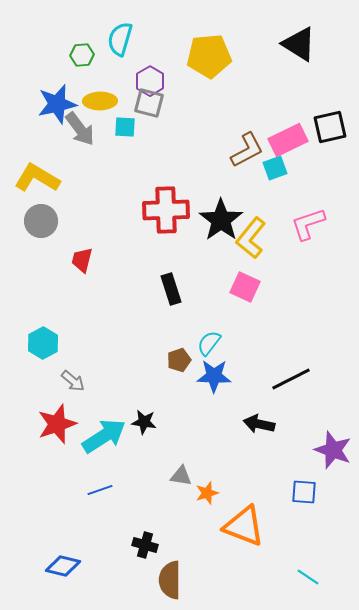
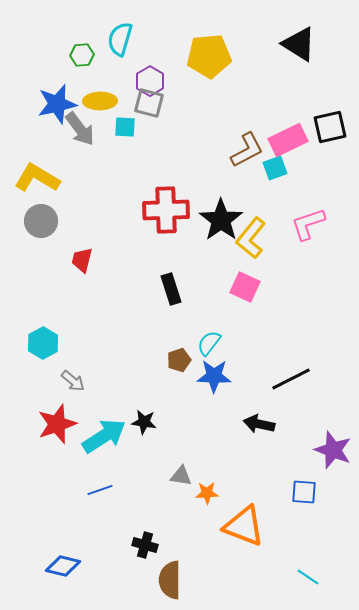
orange star at (207, 493): rotated 15 degrees clockwise
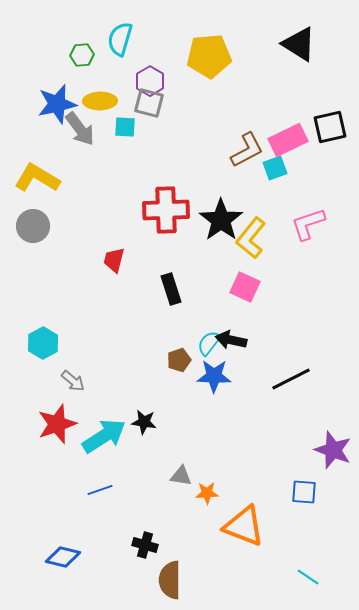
gray circle at (41, 221): moved 8 px left, 5 px down
red trapezoid at (82, 260): moved 32 px right
black arrow at (259, 424): moved 28 px left, 84 px up
blue diamond at (63, 566): moved 9 px up
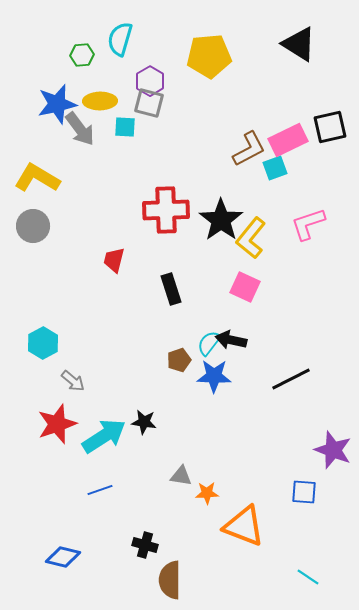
brown L-shape at (247, 150): moved 2 px right, 1 px up
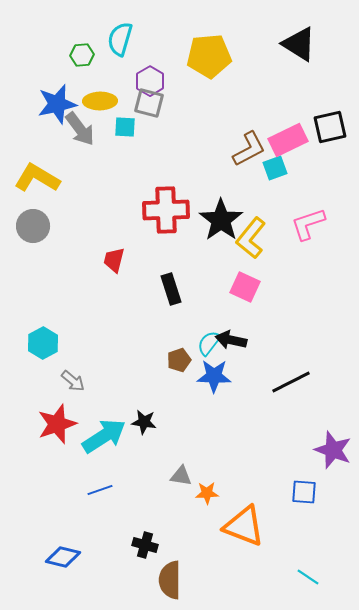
black line at (291, 379): moved 3 px down
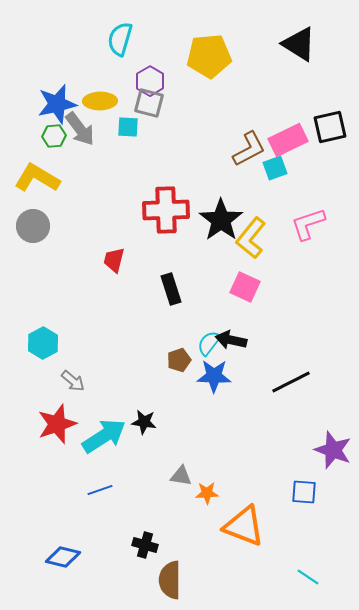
green hexagon at (82, 55): moved 28 px left, 81 px down
cyan square at (125, 127): moved 3 px right
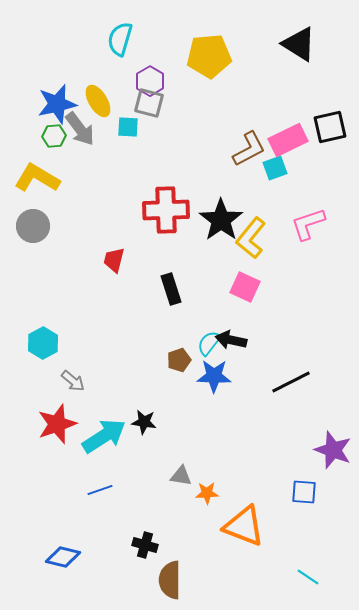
yellow ellipse at (100, 101): moved 2 px left; rotated 60 degrees clockwise
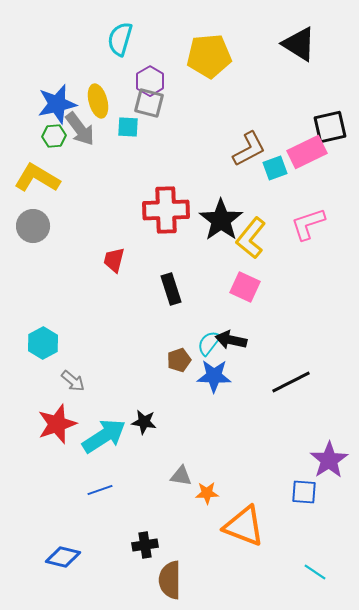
yellow ellipse at (98, 101): rotated 16 degrees clockwise
pink rectangle at (288, 140): moved 19 px right, 12 px down
purple star at (333, 450): moved 4 px left, 10 px down; rotated 18 degrees clockwise
black cross at (145, 545): rotated 25 degrees counterclockwise
cyan line at (308, 577): moved 7 px right, 5 px up
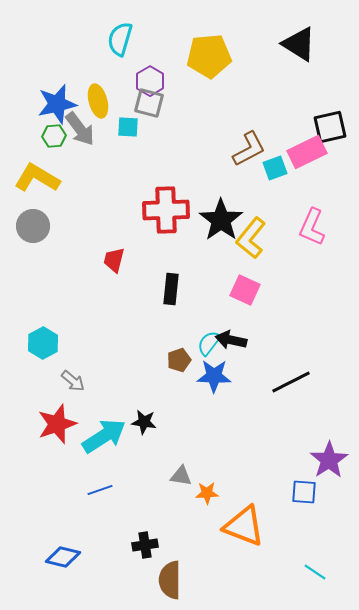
pink L-shape at (308, 224): moved 4 px right, 3 px down; rotated 48 degrees counterclockwise
pink square at (245, 287): moved 3 px down
black rectangle at (171, 289): rotated 24 degrees clockwise
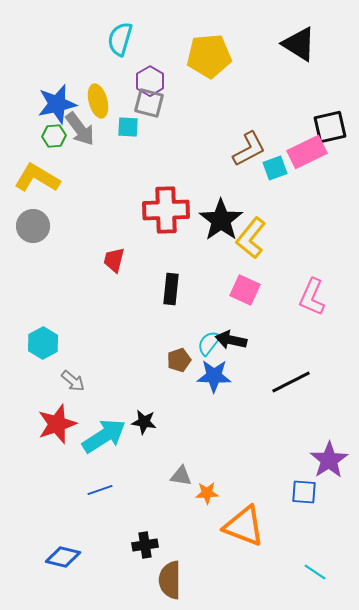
pink L-shape at (312, 227): moved 70 px down
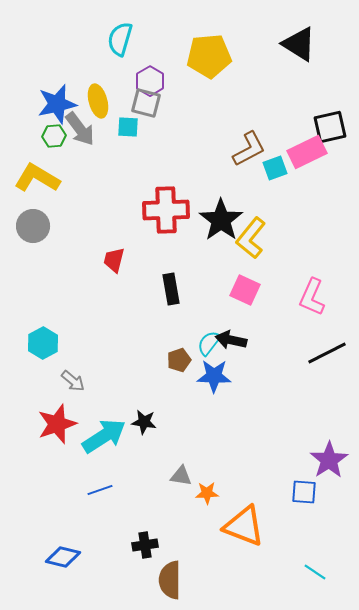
gray square at (149, 103): moved 3 px left
black rectangle at (171, 289): rotated 16 degrees counterclockwise
black line at (291, 382): moved 36 px right, 29 px up
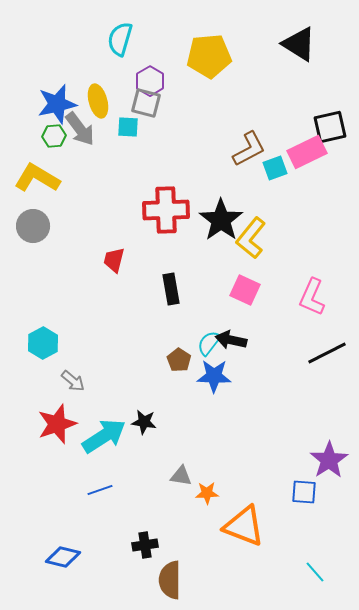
brown pentagon at (179, 360): rotated 20 degrees counterclockwise
cyan line at (315, 572): rotated 15 degrees clockwise
